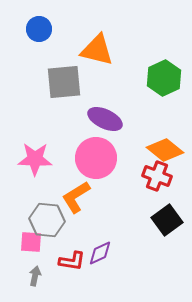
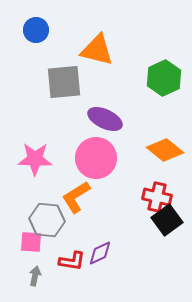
blue circle: moved 3 px left, 1 px down
red cross: moved 21 px down; rotated 8 degrees counterclockwise
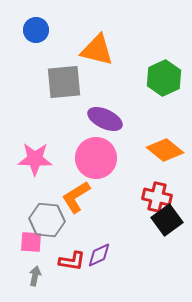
purple diamond: moved 1 px left, 2 px down
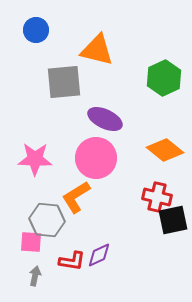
black square: moved 6 px right; rotated 24 degrees clockwise
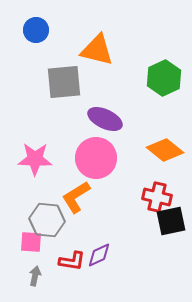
black square: moved 2 px left, 1 px down
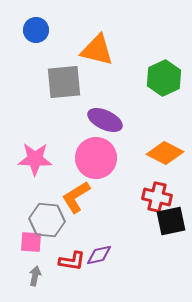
purple ellipse: moved 1 px down
orange diamond: moved 3 px down; rotated 12 degrees counterclockwise
purple diamond: rotated 12 degrees clockwise
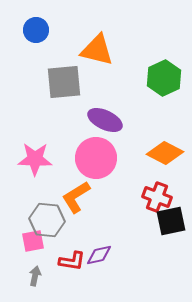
red cross: rotated 8 degrees clockwise
pink square: moved 2 px right, 1 px up; rotated 15 degrees counterclockwise
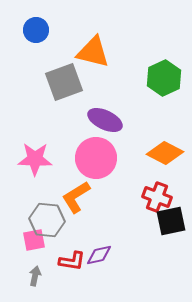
orange triangle: moved 4 px left, 2 px down
gray square: rotated 15 degrees counterclockwise
pink square: moved 1 px right, 1 px up
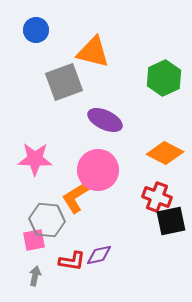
pink circle: moved 2 px right, 12 px down
